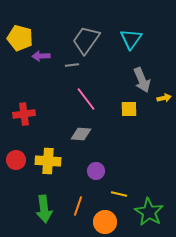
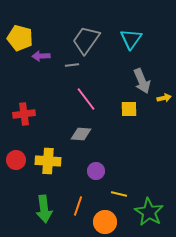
gray arrow: moved 1 px down
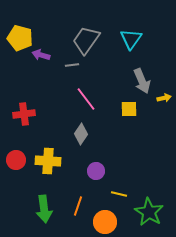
purple arrow: moved 1 px up; rotated 18 degrees clockwise
gray diamond: rotated 60 degrees counterclockwise
